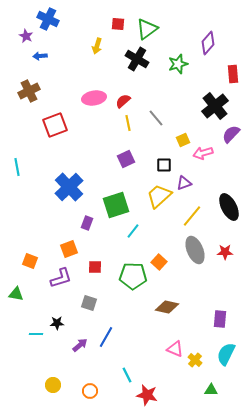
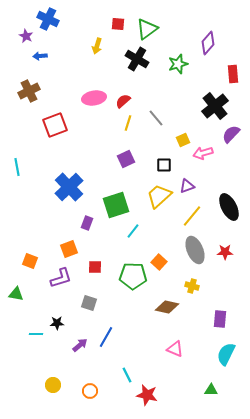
yellow line at (128, 123): rotated 28 degrees clockwise
purple triangle at (184, 183): moved 3 px right, 3 px down
yellow cross at (195, 360): moved 3 px left, 74 px up; rotated 24 degrees counterclockwise
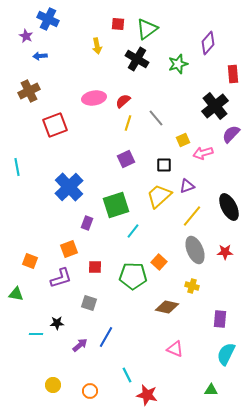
yellow arrow at (97, 46): rotated 28 degrees counterclockwise
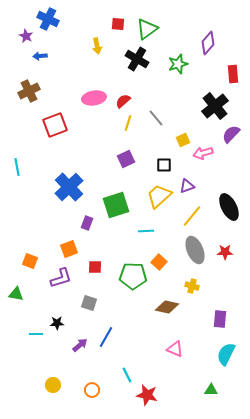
cyan line at (133, 231): moved 13 px right; rotated 49 degrees clockwise
orange circle at (90, 391): moved 2 px right, 1 px up
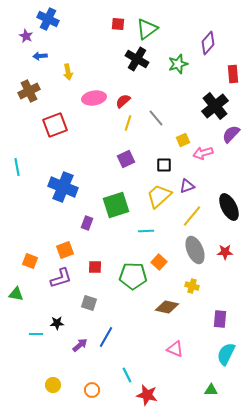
yellow arrow at (97, 46): moved 29 px left, 26 px down
blue cross at (69, 187): moved 6 px left; rotated 24 degrees counterclockwise
orange square at (69, 249): moved 4 px left, 1 px down
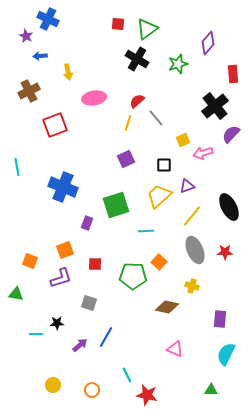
red semicircle at (123, 101): moved 14 px right
red square at (95, 267): moved 3 px up
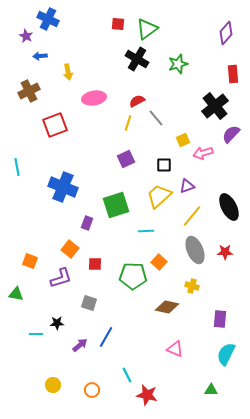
purple diamond at (208, 43): moved 18 px right, 10 px up
red semicircle at (137, 101): rotated 14 degrees clockwise
orange square at (65, 250): moved 5 px right, 1 px up; rotated 30 degrees counterclockwise
